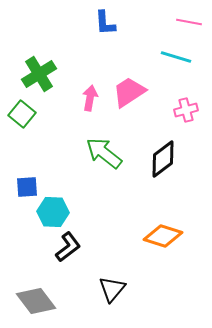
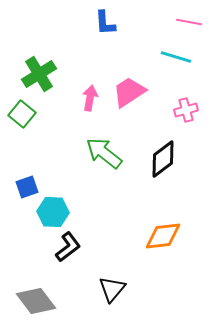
blue square: rotated 15 degrees counterclockwise
orange diamond: rotated 24 degrees counterclockwise
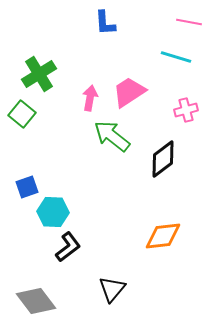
green arrow: moved 8 px right, 17 px up
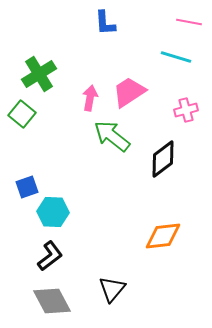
black L-shape: moved 18 px left, 9 px down
gray diamond: moved 16 px right; rotated 9 degrees clockwise
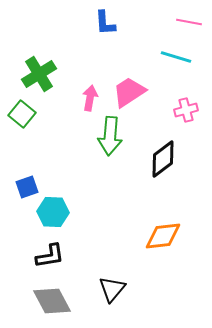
green arrow: moved 2 px left; rotated 123 degrees counterclockwise
black L-shape: rotated 28 degrees clockwise
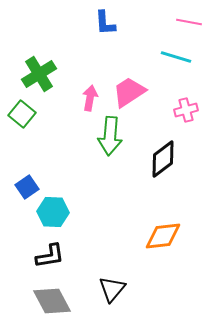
blue square: rotated 15 degrees counterclockwise
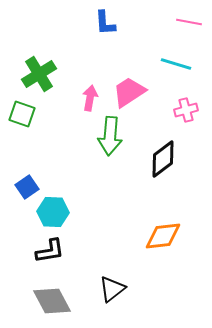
cyan line: moved 7 px down
green square: rotated 20 degrees counterclockwise
black L-shape: moved 5 px up
black triangle: rotated 12 degrees clockwise
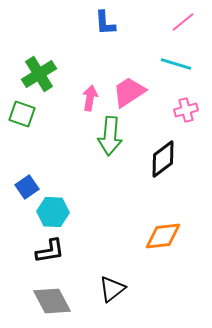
pink line: moved 6 px left; rotated 50 degrees counterclockwise
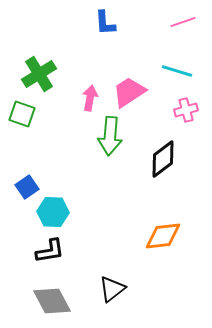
pink line: rotated 20 degrees clockwise
cyan line: moved 1 px right, 7 px down
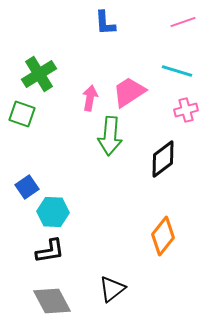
orange diamond: rotated 45 degrees counterclockwise
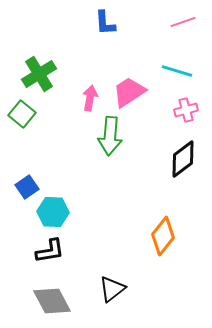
green square: rotated 20 degrees clockwise
black diamond: moved 20 px right
